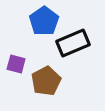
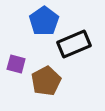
black rectangle: moved 1 px right, 1 px down
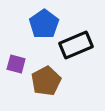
blue pentagon: moved 3 px down
black rectangle: moved 2 px right, 1 px down
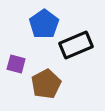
brown pentagon: moved 3 px down
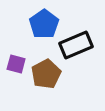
brown pentagon: moved 10 px up
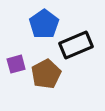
purple square: rotated 30 degrees counterclockwise
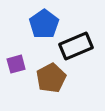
black rectangle: moved 1 px down
brown pentagon: moved 5 px right, 4 px down
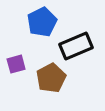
blue pentagon: moved 2 px left, 2 px up; rotated 8 degrees clockwise
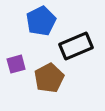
blue pentagon: moved 1 px left, 1 px up
brown pentagon: moved 2 px left
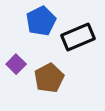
black rectangle: moved 2 px right, 9 px up
purple square: rotated 30 degrees counterclockwise
